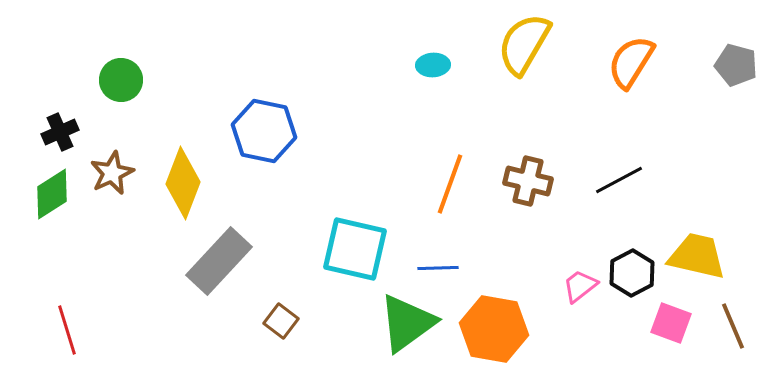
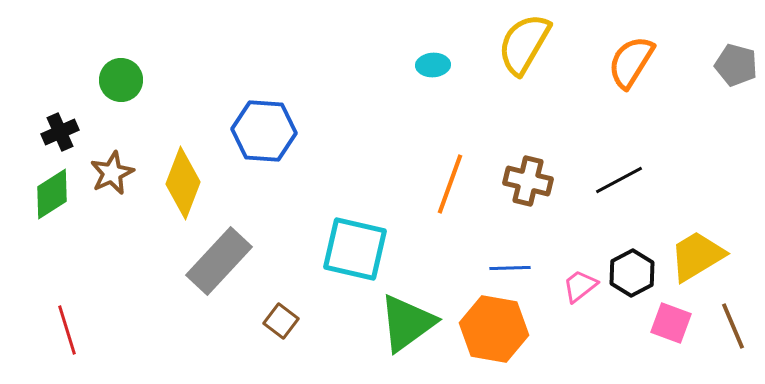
blue hexagon: rotated 8 degrees counterclockwise
yellow trapezoid: rotated 44 degrees counterclockwise
blue line: moved 72 px right
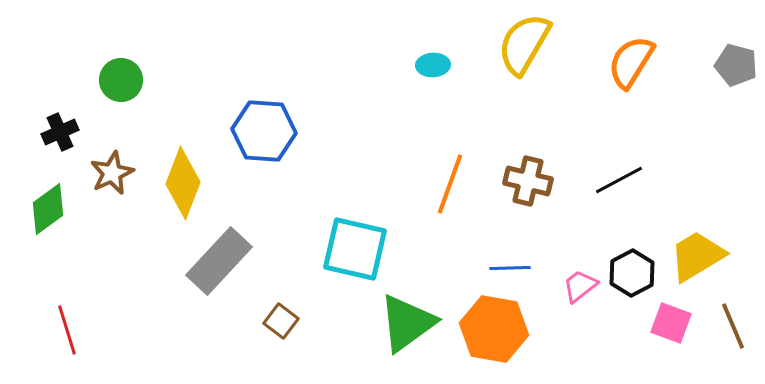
green diamond: moved 4 px left, 15 px down; rotated 4 degrees counterclockwise
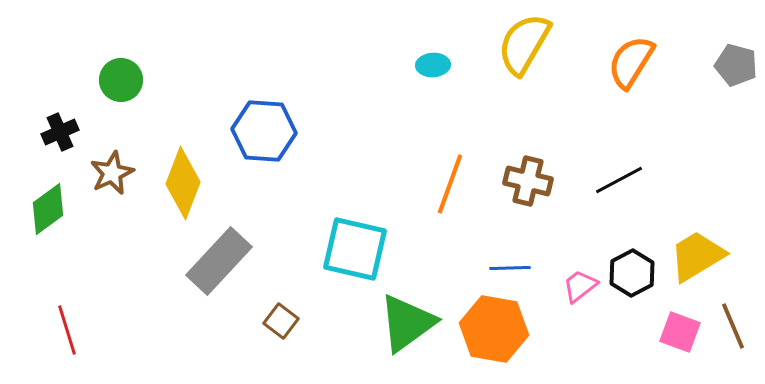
pink square: moved 9 px right, 9 px down
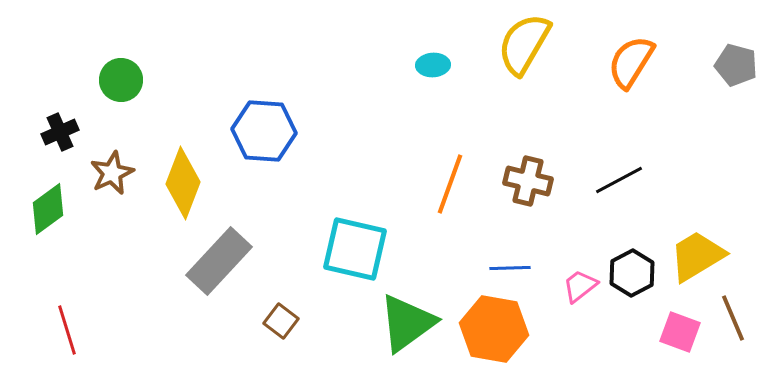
brown line: moved 8 px up
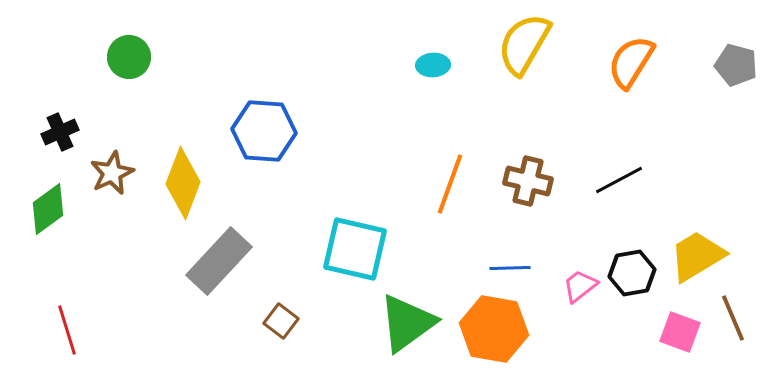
green circle: moved 8 px right, 23 px up
black hexagon: rotated 18 degrees clockwise
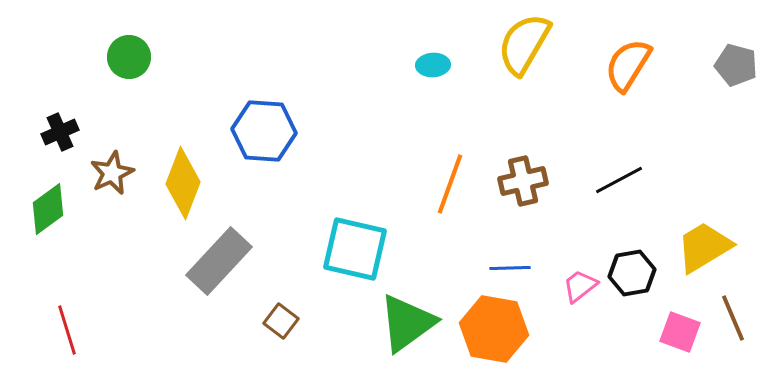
orange semicircle: moved 3 px left, 3 px down
brown cross: moved 5 px left; rotated 27 degrees counterclockwise
yellow trapezoid: moved 7 px right, 9 px up
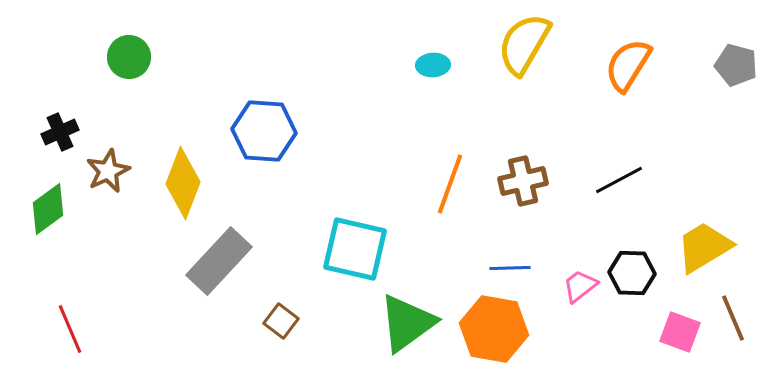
brown star: moved 4 px left, 2 px up
black hexagon: rotated 12 degrees clockwise
red line: moved 3 px right, 1 px up; rotated 6 degrees counterclockwise
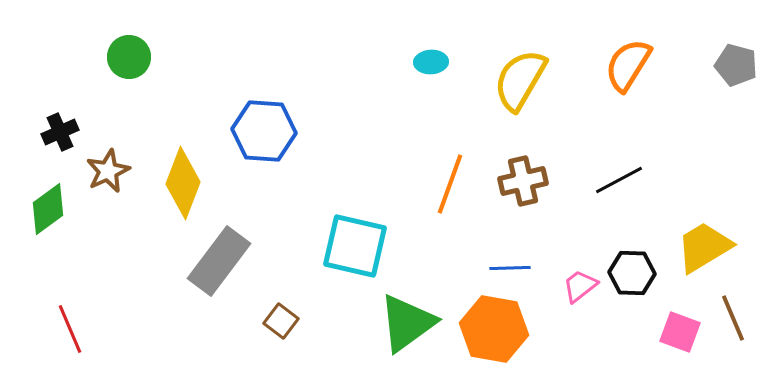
yellow semicircle: moved 4 px left, 36 px down
cyan ellipse: moved 2 px left, 3 px up
cyan square: moved 3 px up
gray rectangle: rotated 6 degrees counterclockwise
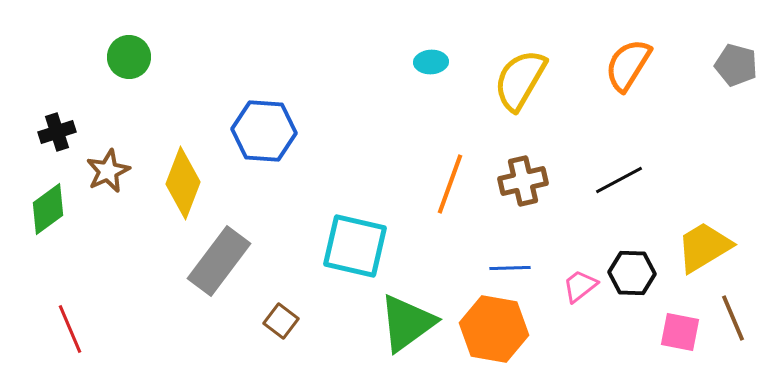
black cross: moved 3 px left; rotated 6 degrees clockwise
pink square: rotated 9 degrees counterclockwise
